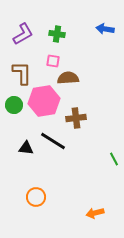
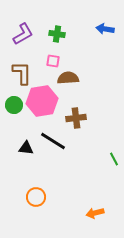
pink hexagon: moved 2 px left
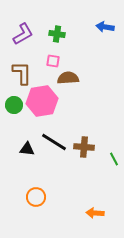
blue arrow: moved 2 px up
brown cross: moved 8 px right, 29 px down; rotated 12 degrees clockwise
black line: moved 1 px right, 1 px down
black triangle: moved 1 px right, 1 px down
orange arrow: rotated 18 degrees clockwise
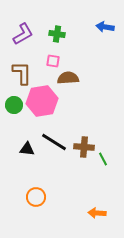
green line: moved 11 px left
orange arrow: moved 2 px right
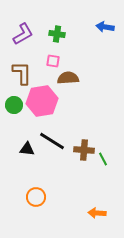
black line: moved 2 px left, 1 px up
brown cross: moved 3 px down
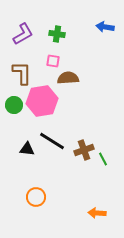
brown cross: rotated 24 degrees counterclockwise
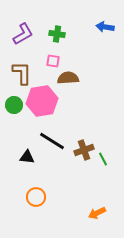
black triangle: moved 8 px down
orange arrow: rotated 30 degrees counterclockwise
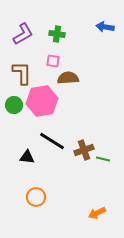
green line: rotated 48 degrees counterclockwise
